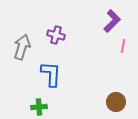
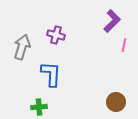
pink line: moved 1 px right, 1 px up
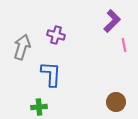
pink line: rotated 24 degrees counterclockwise
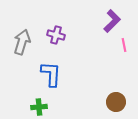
gray arrow: moved 5 px up
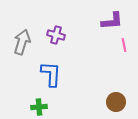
purple L-shape: rotated 40 degrees clockwise
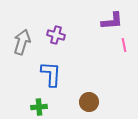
brown circle: moved 27 px left
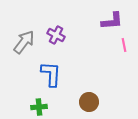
purple cross: rotated 12 degrees clockwise
gray arrow: moved 2 px right; rotated 20 degrees clockwise
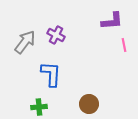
gray arrow: moved 1 px right
brown circle: moved 2 px down
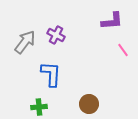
pink line: moved 1 px left, 5 px down; rotated 24 degrees counterclockwise
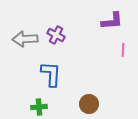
gray arrow: moved 3 px up; rotated 130 degrees counterclockwise
pink line: rotated 40 degrees clockwise
